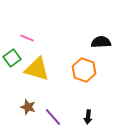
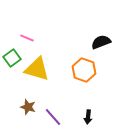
black semicircle: rotated 18 degrees counterclockwise
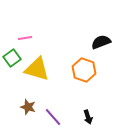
pink line: moved 2 px left; rotated 32 degrees counterclockwise
black arrow: rotated 24 degrees counterclockwise
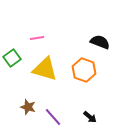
pink line: moved 12 px right
black semicircle: moved 1 px left; rotated 42 degrees clockwise
yellow triangle: moved 8 px right
black arrow: moved 2 px right; rotated 32 degrees counterclockwise
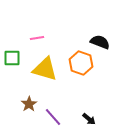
green square: rotated 36 degrees clockwise
orange hexagon: moved 3 px left, 7 px up
brown star: moved 1 px right, 3 px up; rotated 21 degrees clockwise
black arrow: moved 1 px left, 2 px down
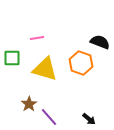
purple line: moved 4 px left
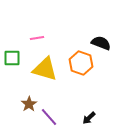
black semicircle: moved 1 px right, 1 px down
black arrow: moved 1 px up; rotated 96 degrees clockwise
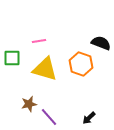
pink line: moved 2 px right, 3 px down
orange hexagon: moved 1 px down
brown star: rotated 21 degrees clockwise
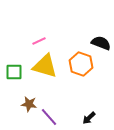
pink line: rotated 16 degrees counterclockwise
green square: moved 2 px right, 14 px down
yellow triangle: moved 3 px up
brown star: rotated 21 degrees clockwise
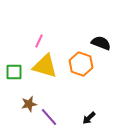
pink line: rotated 40 degrees counterclockwise
brown star: rotated 21 degrees counterclockwise
